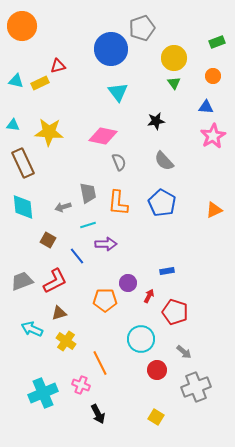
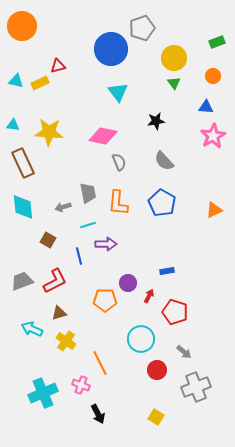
blue line at (77, 256): moved 2 px right; rotated 24 degrees clockwise
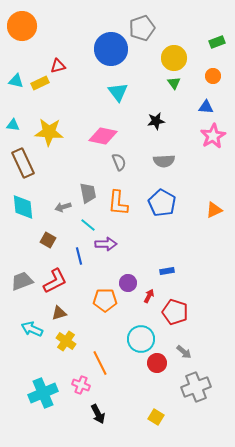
gray semicircle at (164, 161): rotated 50 degrees counterclockwise
cyan line at (88, 225): rotated 56 degrees clockwise
red circle at (157, 370): moved 7 px up
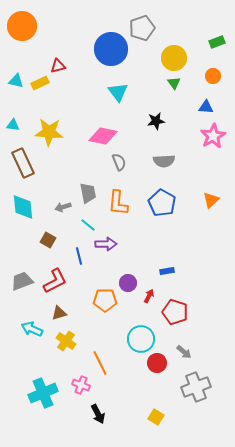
orange triangle at (214, 210): moved 3 px left, 10 px up; rotated 18 degrees counterclockwise
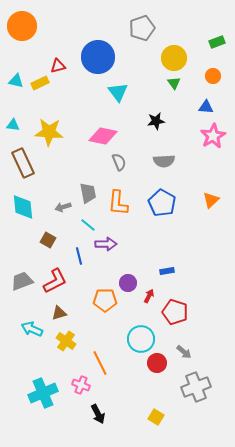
blue circle at (111, 49): moved 13 px left, 8 px down
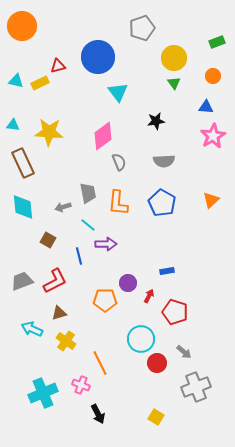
pink diamond at (103, 136): rotated 48 degrees counterclockwise
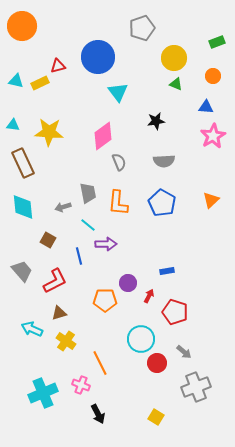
green triangle at (174, 83): moved 2 px right, 1 px down; rotated 32 degrees counterclockwise
gray trapezoid at (22, 281): moved 10 px up; rotated 70 degrees clockwise
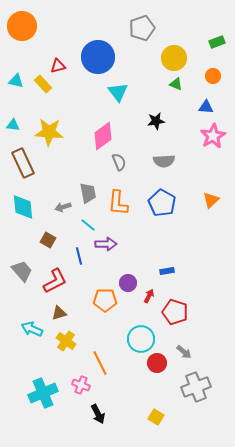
yellow rectangle at (40, 83): moved 3 px right, 1 px down; rotated 72 degrees clockwise
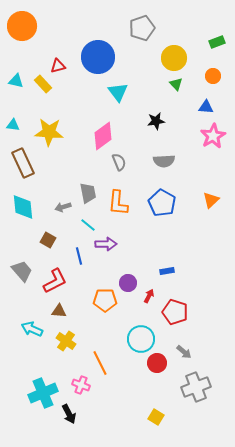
green triangle at (176, 84): rotated 24 degrees clockwise
brown triangle at (59, 313): moved 2 px up; rotated 21 degrees clockwise
black arrow at (98, 414): moved 29 px left
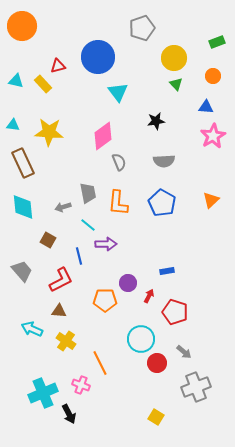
red L-shape at (55, 281): moved 6 px right, 1 px up
